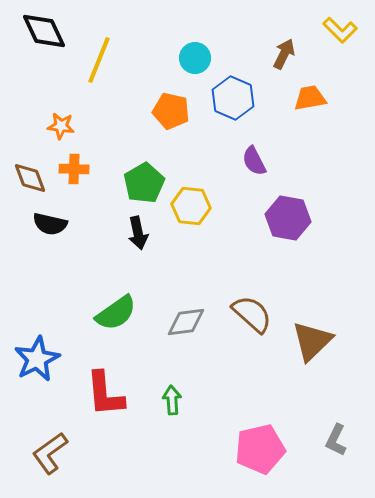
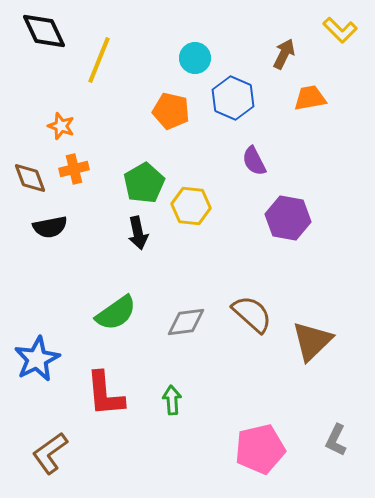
orange star: rotated 12 degrees clockwise
orange cross: rotated 16 degrees counterclockwise
black semicircle: moved 3 px down; rotated 24 degrees counterclockwise
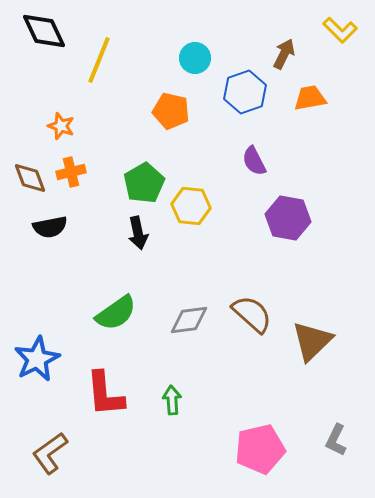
blue hexagon: moved 12 px right, 6 px up; rotated 18 degrees clockwise
orange cross: moved 3 px left, 3 px down
gray diamond: moved 3 px right, 2 px up
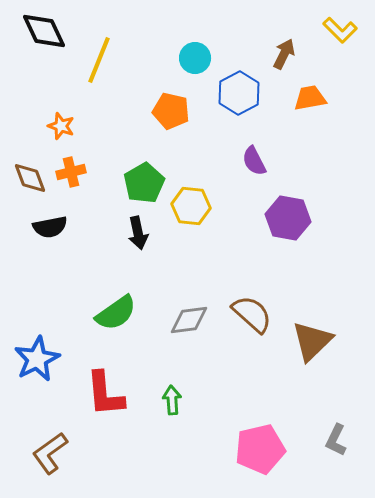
blue hexagon: moved 6 px left, 1 px down; rotated 9 degrees counterclockwise
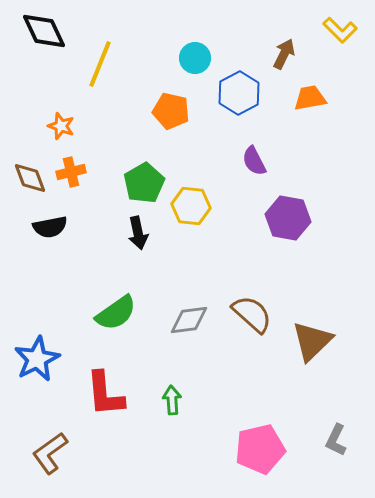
yellow line: moved 1 px right, 4 px down
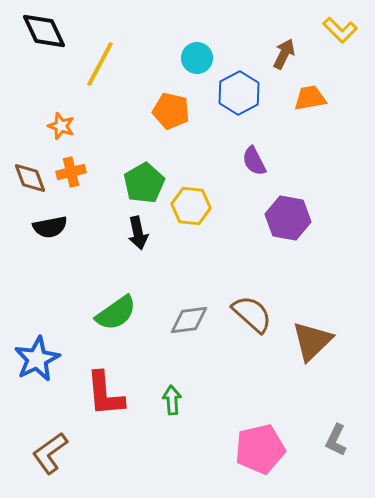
cyan circle: moved 2 px right
yellow line: rotated 6 degrees clockwise
